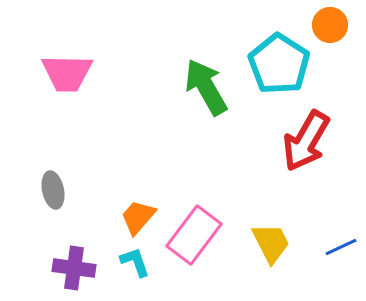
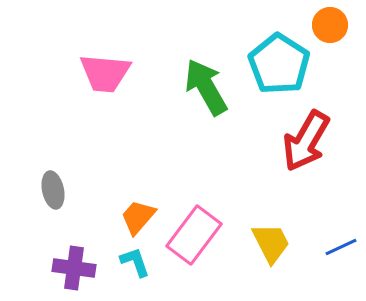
pink trapezoid: moved 38 px right; rotated 4 degrees clockwise
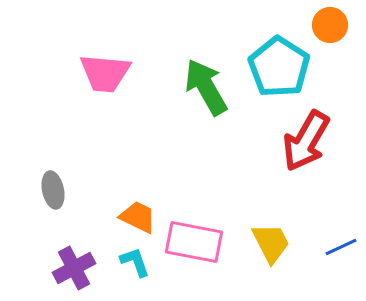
cyan pentagon: moved 3 px down
orange trapezoid: rotated 75 degrees clockwise
pink rectangle: moved 7 px down; rotated 64 degrees clockwise
purple cross: rotated 36 degrees counterclockwise
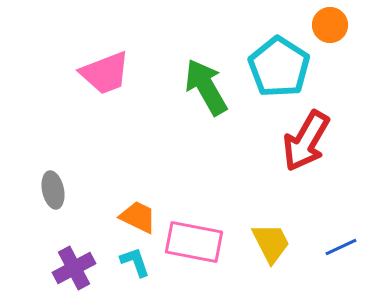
pink trapezoid: rotated 26 degrees counterclockwise
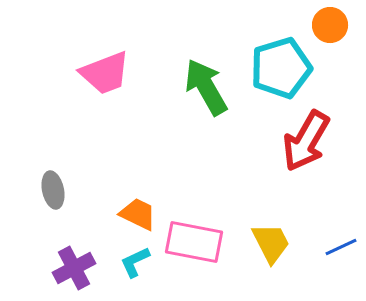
cyan pentagon: moved 2 px right, 1 px down; rotated 22 degrees clockwise
orange trapezoid: moved 3 px up
cyan L-shape: rotated 96 degrees counterclockwise
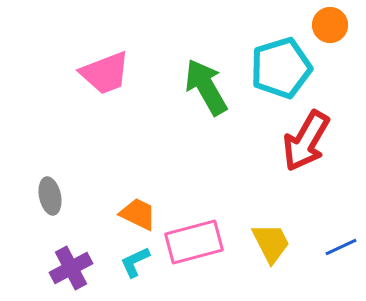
gray ellipse: moved 3 px left, 6 px down
pink rectangle: rotated 26 degrees counterclockwise
purple cross: moved 3 px left
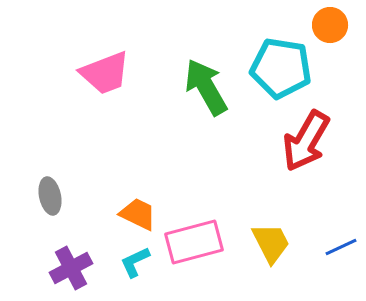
cyan pentagon: rotated 26 degrees clockwise
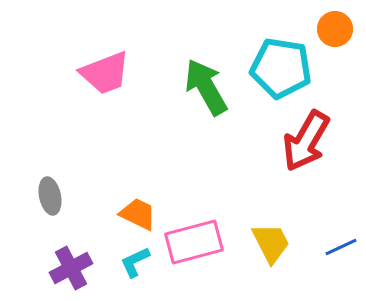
orange circle: moved 5 px right, 4 px down
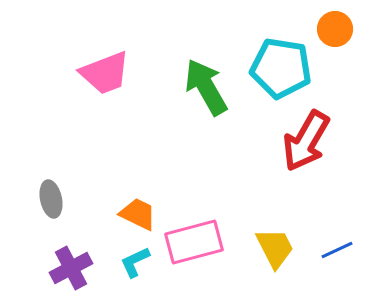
gray ellipse: moved 1 px right, 3 px down
yellow trapezoid: moved 4 px right, 5 px down
blue line: moved 4 px left, 3 px down
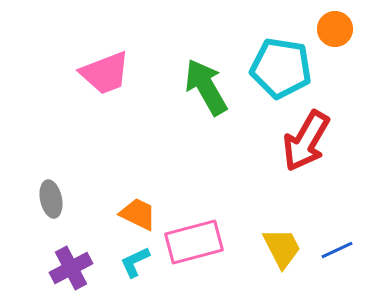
yellow trapezoid: moved 7 px right
